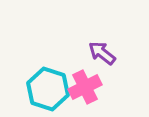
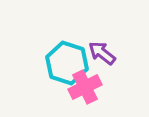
cyan hexagon: moved 19 px right, 26 px up
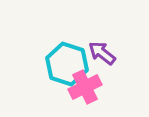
cyan hexagon: moved 1 px down
